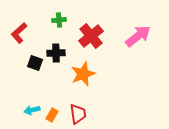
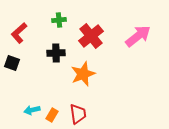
black square: moved 23 px left
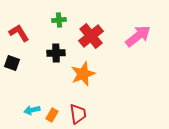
red L-shape: rotated 100 degrees clockwise
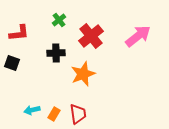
green cross: rotated 32 degrees counterclockwise
red L-shape: rotated 115 degrees clockwise
orange rectangle: moved 2 px right, 1 px up
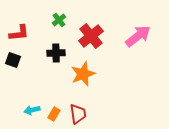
black square: moved 1 px right, 3 px up
